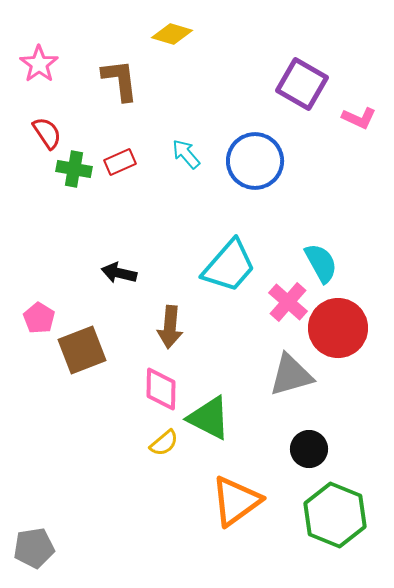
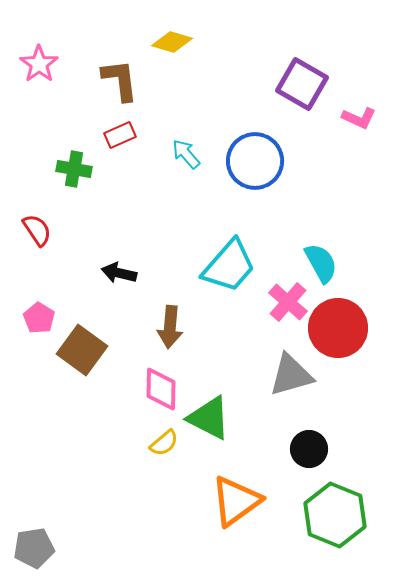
yellow diamond: moved 8 px down
red semicircle: moved 10 px left, 97 px down
red rectangle: moved 27 px up
brown square: rotated 33 degrees counterclockwise
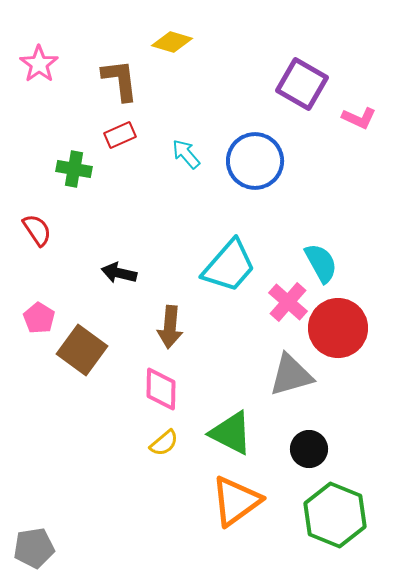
green triangle: moved 22 px right, 15 px down
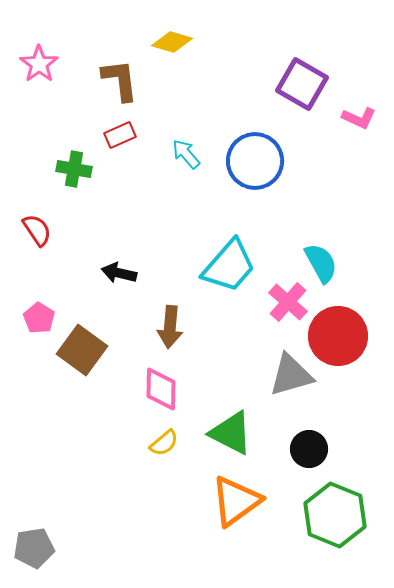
red circle: moved 8 px down
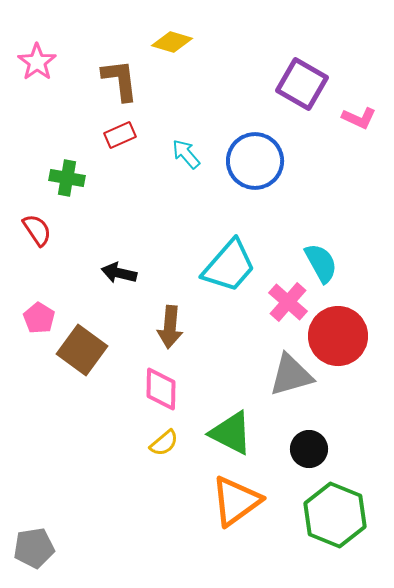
pink star: moved 2 px left, 2 px up
green cross: moved 7 px left, 9 px down
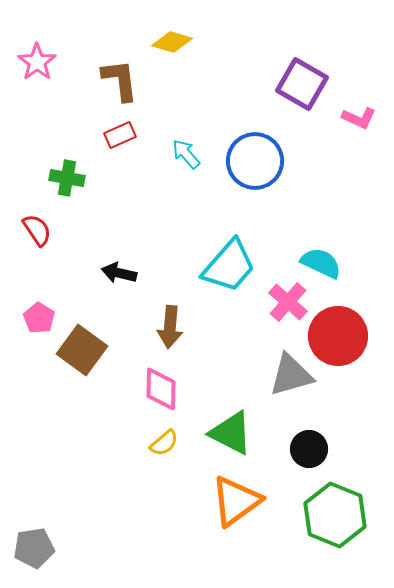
cyan semicircle: rotated 36 degrees counterclockwise
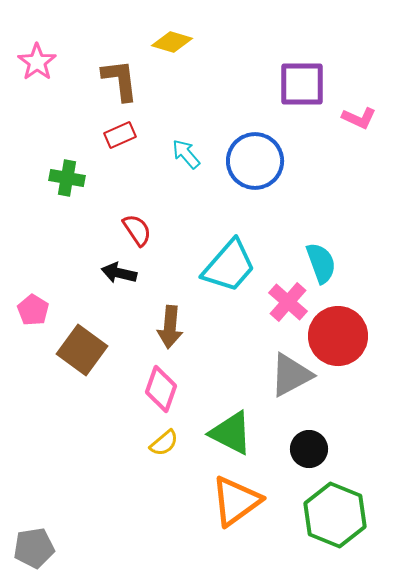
purple square: rotated 30 degrees counterclockwise
red semicircle: moved 100 px right
cyan semicircle: rotated 45 degrees clockwise
pink pentagon: moved 6 px left, 8 px up
gray triangle: rotated 12 degrees counterclockwise
pink diamond: rotated 18 degrees clockwise
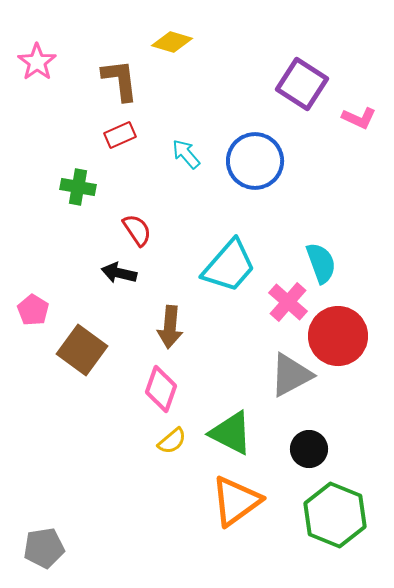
purple square: rotated 33 degrees clockwise
green cross: moved 11 px right, 9 px down
yellow semicircle: moved 8 px right, 2 px up
gray pentagon: moved 10 px right
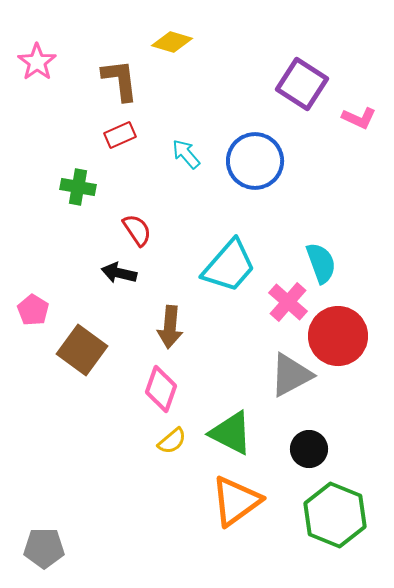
gray pentagon: rotated 9 degrees clockwise
